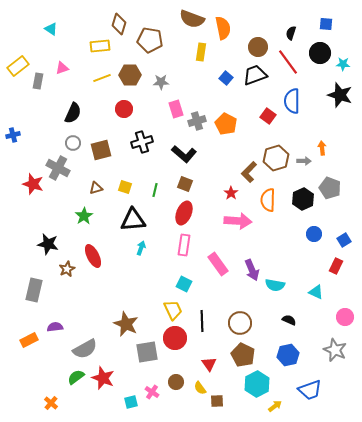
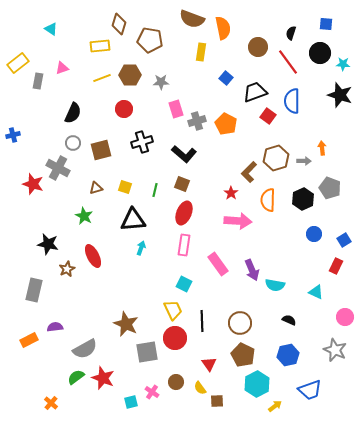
yellow rectangle at (18, 66): moved 3 px up
black trapezoid at (255, 75): moved 17 px down
brown square at (185, 184): moved 3 px left
green star at (84, 216): rotated 12 degrees counterclockwise
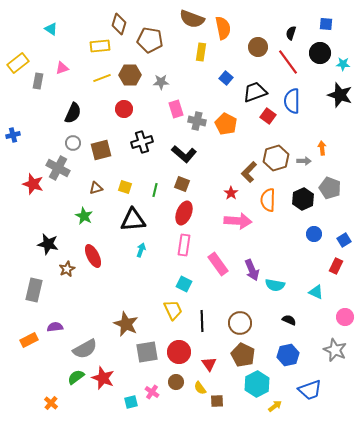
gray cross at (197, 121): rotated 30 degrees clockwise
cyan arrow at (141, 248): moved 2 px down
red circle at (175, 338): moved 4 px right, 14 px down
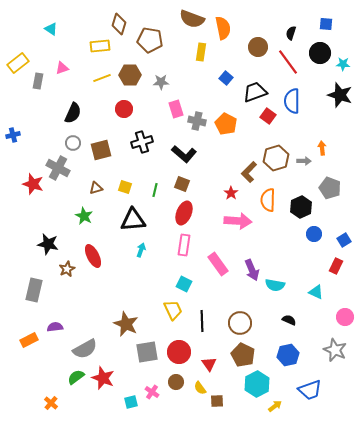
black hexagon at (303, 199): moved 2 px left, 8 px down
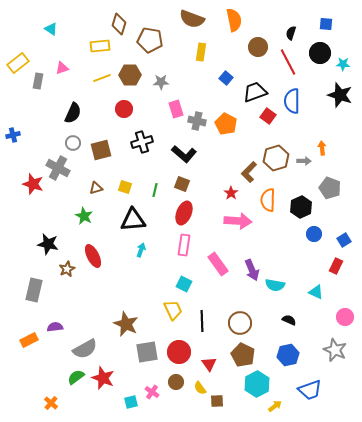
orange semicircle at (223, 28): moved 11 px right, 8 px up
red line at (288, 62): rotated 8 degrees clockwise
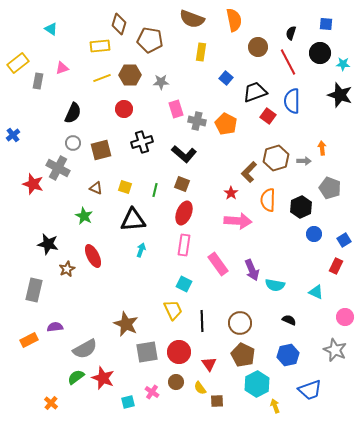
blue cross at (13, 135): rotated 24 degrees counterclockwise
brown triangle at (96, 188): rotated 40 degrees clockwise
cyan square at (131, 402): moved 3 px left
yellow arrow at (275, 406): rotated 72 degrees counterclockwise
